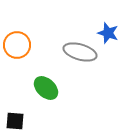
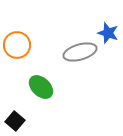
gray ellipse: rotated 32 degrees counterclockwise
green ellipse: moved 5 px left, 1 px up
black square: rotated 36 degrees clockwise
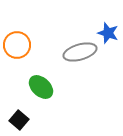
black square: moved 4 px right, 1 px up
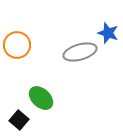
green ellipse: moved 11 px down
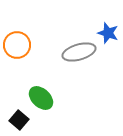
gray ellipse: moved 1 px left
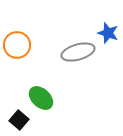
gray ellipse: moved 1 px left
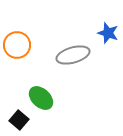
gray ellipse: moved 5 px left, 3 px down
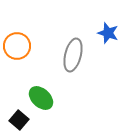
orange circle: moved 1 px down
gray ellipse: rotated 60 degrees counterclockwise
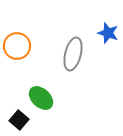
gray ellipse: moved 1 px up
